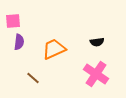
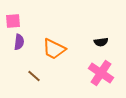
black semicircle: moved 4 px right
orange trapezoid: rotated 130 degrees counterclockwise
pink cross: moved 5 px right, 1 px up
brown line: moved 1 px right, 2 px up
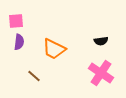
pink square: moved 3 px right
black semicircle: moved 1 px up
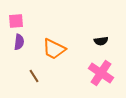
brown line: rotated 16 degrees clockwise
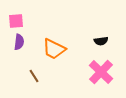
pink cross: moved 1 px up; rotated 10 degrees clockwise
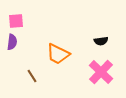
purple semicircle: moved 7 px left
orange trapezoid: moved 4 px right, 5 px down
brown line: moved 2 px left
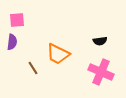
pink square: moved 1 px right, 1 px up
black semicircle: moved 1 px left
pink cross: rotated 20 degrees counterclockwise
brown line: moved 1 px right, 8 px up
